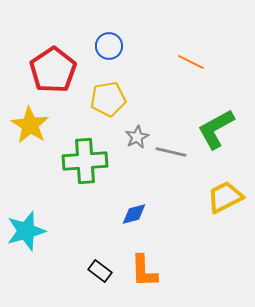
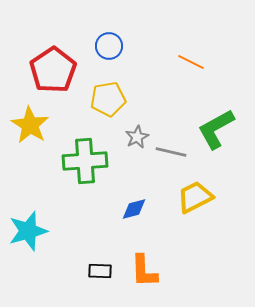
yellow trapezoid: moved 30 px left
blue diamond: moved 5 px up
cyan star: moved 2 px right
black rectangle: rotated 35 degrees counterclockwise
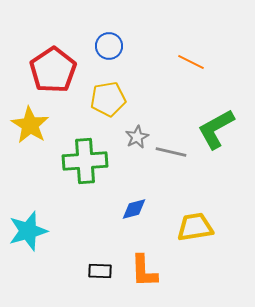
yellow trapezoid: moved 30 px down; rotated 18 degrees clockwise
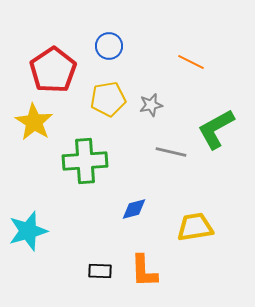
yellow star: moved 4 px right, 3 px up
gray star: moved 14 px right, 32 px up; rotated 15 degrees clockwise
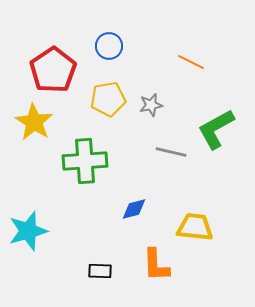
yellow trapezoid: rotated 15 degrees clockwise
orange L-shape: moved 12 px right, 6 px up
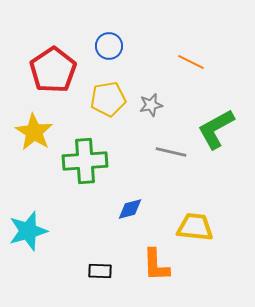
yellow star: moved 10 px down
blue diamond: moved 4 px left
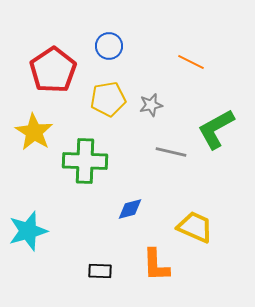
green cross: rotated 6 degrees clockwise
yellow trapezoid: rotated 18 degrees clockwise
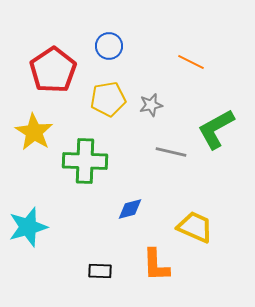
cyan star: moved 4 px up
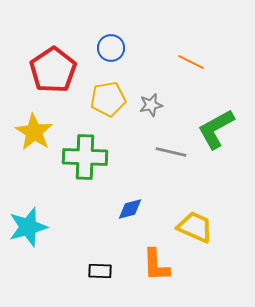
blue circle: moved 2 px right, 2 px down
green cross: moved 4 px up
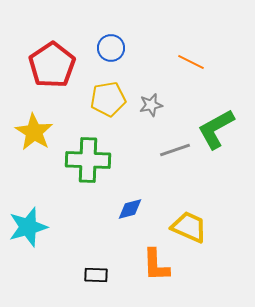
red pentagon: moved 1 px left, 5 px up
gray line: moved 4 px right, 2 px up; rotated 32 degrees counterclockwise
green cross: moved 3 px right, 3 px down
yellow trapezoid: moved 6 px left
black rectangle: moved 4 px left, 4 px down
